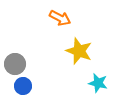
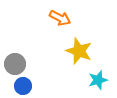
cyan star: moved 3 px up; rotated 30 degrees counterclockwise
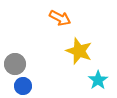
cyan star: rotated 18 degrees counterclockwise
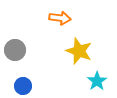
orange arrow: rotated 20 degrees counterclockwise
gray circle: moved 14 px up
cyan star: moved 1 px left, 1 px down
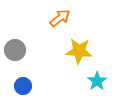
orange arrow: rotated 45 degrees counterclockwise
yellow star: rotated 16 degrees counterclockwise
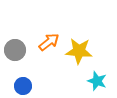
orange arrow: moved 11 px left, 24 px down
cyan star: rotated 18 degrees counterclockwise
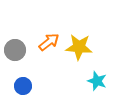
yellow star: moved 4 px up
